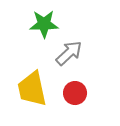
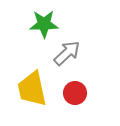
gray arrow: moved 2 px left
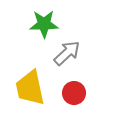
yellow trapezoid: moved 2 px left, 1 px up
red circle: moved 1 px left
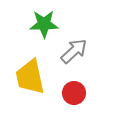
gray arrow: moved 7 px right, 2 px up
yellow trapezoid: moved 11 px up
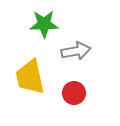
gray arrow: moved 2 px right; rotated 32 degrees clockwise
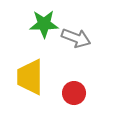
gray arrow: moved 13 px up; rotated 32 degrees clockwise
yellow trapezoid: rotated 12 degrees clockwise
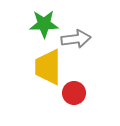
gray arrow: moved 1 px down; rotated 28 degrees counterclockwise
yellow trapezoid: moved 18 px right, 10 px up
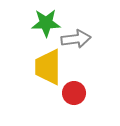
green star: moved 2 px right, 1 px up
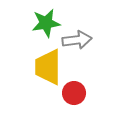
green star: rotated 8 degrees counterclockwise
gray arrow: moved 1 px right, 1 px down
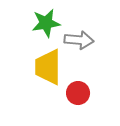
gray arrow: moved 2 px right; rotated 12 degrees clockwise
red circle: moved 4 px right
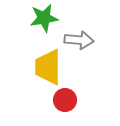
green star: moved 2 px left, 5 px up
red circle: moved 13 px left, 7 px down
